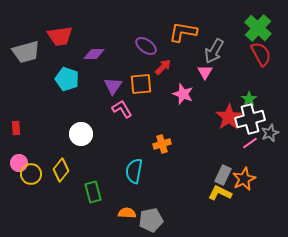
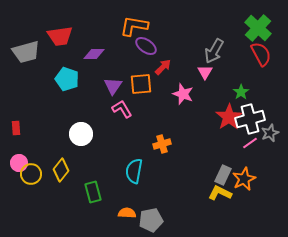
orange L-shape: moved 49 px left, 6 px up
green star: moved 8 px left, 7 px up
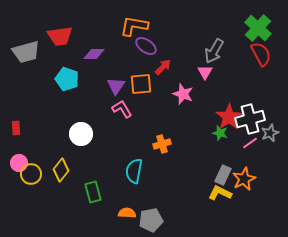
purple triangle: moved 3 px right
green star: moved 21 px left, 41 px down; rotated 21 degrees counterclockwise
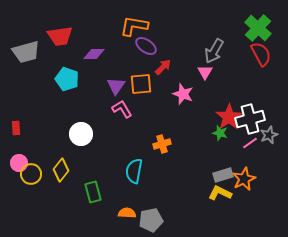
gray star: moved 1 px left, 2 px down
gray rectangle: rotated 48 degrees clockwise
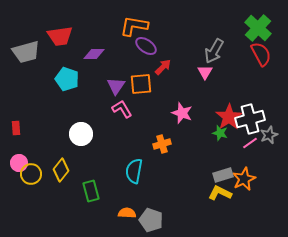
pink star: moved 1 px left, 19 px down
green rectangle: moved 2 px left, 1 px up
gray pentagon: rotated 30 degrees clockwise
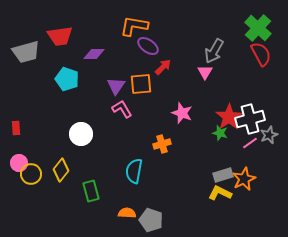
purple ellipse: moved 2 px right
